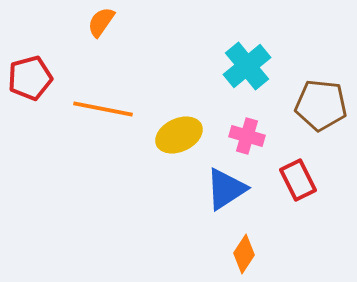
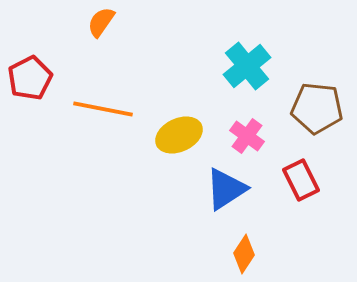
red pentagon: rotated 12 degrees counterclockwise
brown pentagon: moved 4 px left, 3 px down
pink cross: rotated 20 degrees clockwise
red rectangle: moved 3 px right
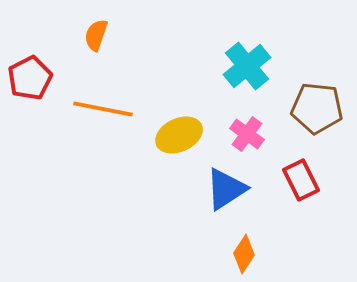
orange semicircle: moved 5 px left, 13 px down; rotated 16 degrees counterclockwise
pink cross: moved 2 px up
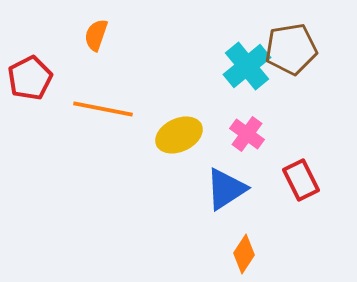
brown pentagon: moved 26 px left, 59 px up; rotated 15 degrees counterclockwise
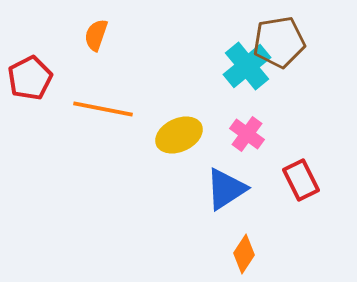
brown pentagon: moved 12 px left, 7 px up
